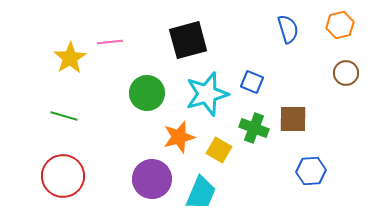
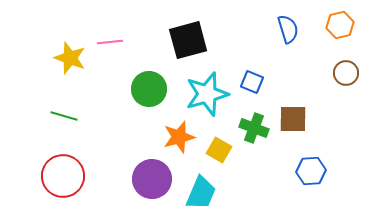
yellow star: rotated 20 degrees counterclockwise
green circle: moved 2 px right, 4 px up
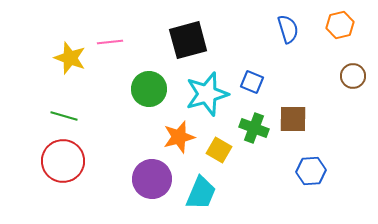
brown circle: moved 7 px right, 3 px down
red circle: moved 15 px up
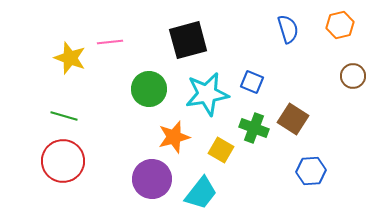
cyan star: rotated 6 degrees clockwise
brown square: rotated 32 degrees clockwise
orange star: moved 5 px left
yellow square: moved 2 px right
cyan trapezoid: rotated 15 degrees clockwise
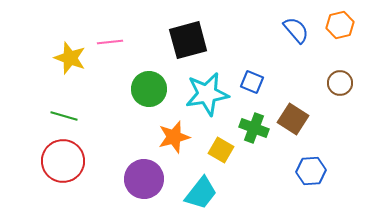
blue semicircle: moved 8 px right, 1 px down; rotated 24 degrees counterclockwise
brown circle: moved 13 px left, 7 px down
purple circle: moved 8 px left
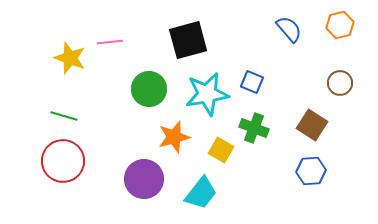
blue semicircle: moved 7 px left, 1 px up
brown square: moved 19 px right, 6 px down
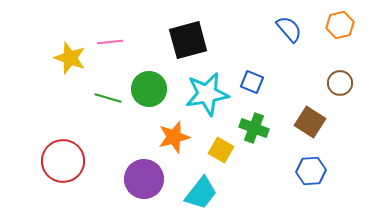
green line: moved 44 px right, 18 px up
brown square: moved 2 px left, 3 px up
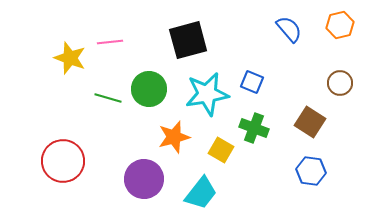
blue hexagon: rotated 12 degrees clockwise
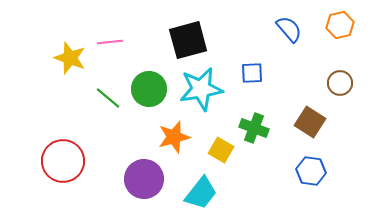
blue square: moved 9 px up; rotated 25 degrees counterclockwise
cyan star: moved 6 px left, 5 px up
green line: rotated 24 degrees clockwise
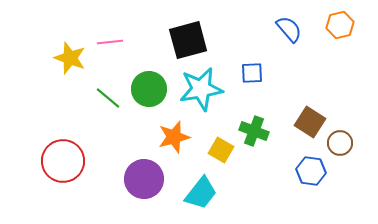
brown circle: moved 60 px down
green cross: moved 3 px down
